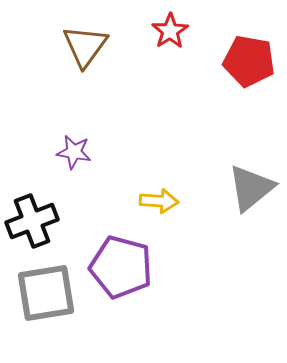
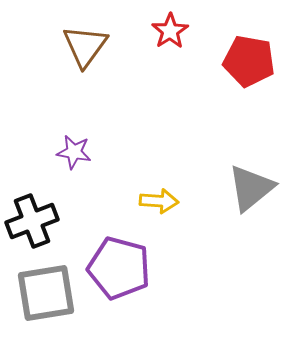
purple pentagon: moved 2 px left, 1 px down
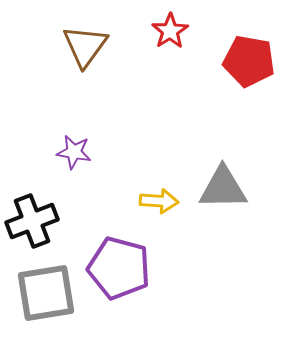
gray triangle: moved 28 px left; rotated 38 degrees clockwise
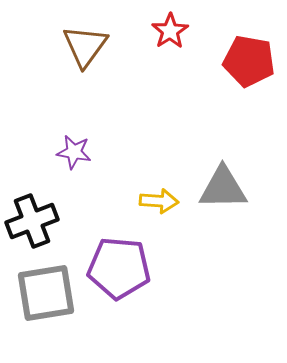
purple pentagon: rotated 10 degrees counterclockwise
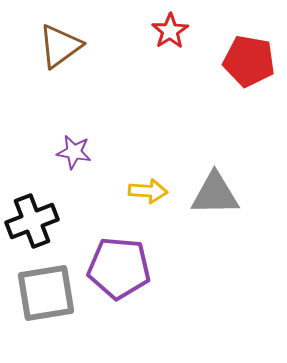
brown triangle: moved 25 px left; rotated 18 degrees clockwise
gray triangle: moved 8 px left, 6 px down
yellow arrow: moved 11 px left, 10 px up
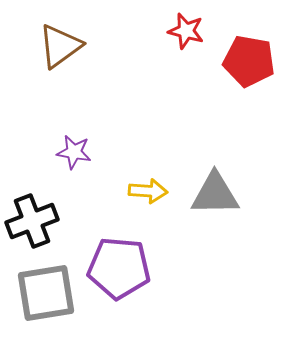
red star: moved 16 px right; rotated 24 degrees counterclockwise
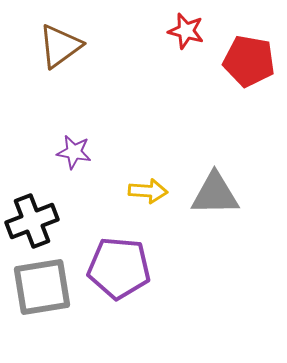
gray square: moved 4 px left, 6 px up
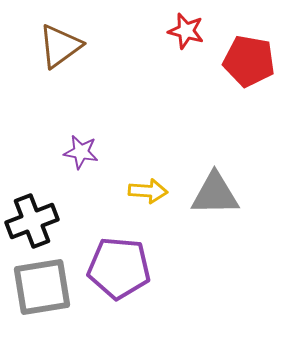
purple star: moved 7 px right
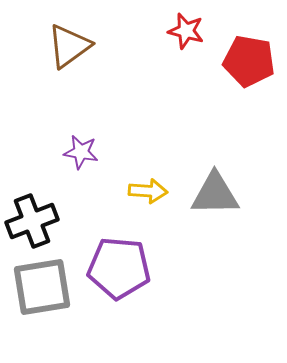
brown triangle: moved 9 px right
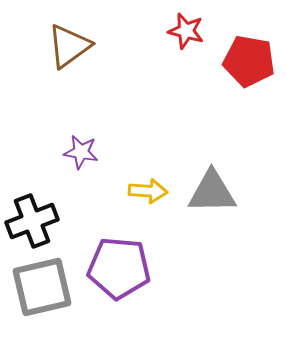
gray triangle: moved 3 px left, 2 px up
gray square: rotated 4 degrees counterclockwise
